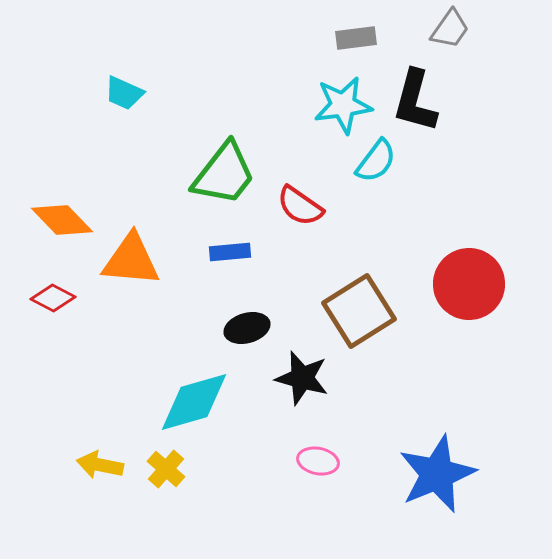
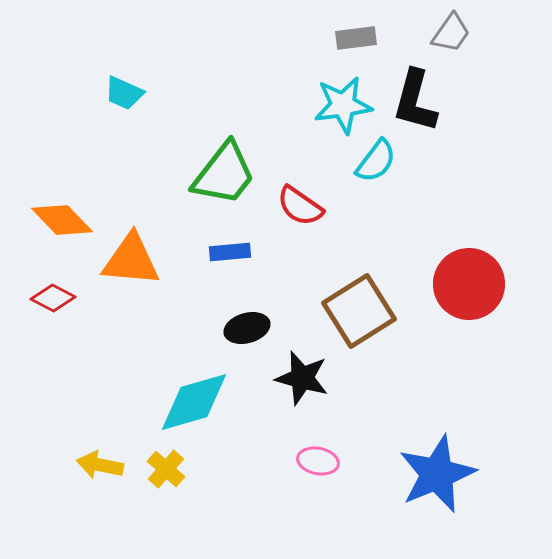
gray trapezoid: moved 1 px right, 4 px down
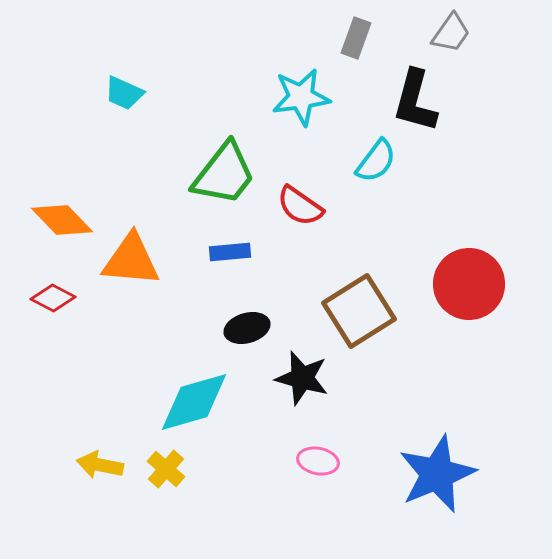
gray rectangle: rotated 63 degrees counterclockwise
cyan star: moved 42 px left, 8 px up
